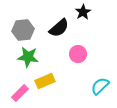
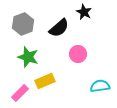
black star: moved 1 px right; rotated 14 degrees counterclockwise
gray hexagon: moved 6 px up; rotated 15 degrees counterclockwise
green star: rotated 10 degrees clockwise
cyan semicircle: rotated 36 degrees clockwise
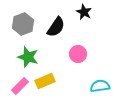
black semicircle: moved 3 px left, 1 px up; rotated 15 degrees counterclockwise
pink rectangle: moved 7 px up
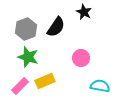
gray hexagon: moved 3 px right, 5 px down
pink circle: moved 3 px right, 4 px down
cyan semicircle: rotated 18 degrees clockwise
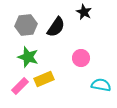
gray hexagon: moved 4 px up; rotated 15 degrees clockwise
yellow rectangle: moved 1 px left, 2 px up
cyan semicircle: moved 1 px right, 1 px up
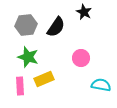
pink rectangle: rotated 48 degrees counterclockwise
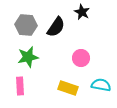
black star: moved 2 px left
gray hexagon: rotated 10 degrees clockwise
green star: rotated 30 degrees counterclockwise
yellow rectangle: moved 24 px right, 9 px down; rotated 42 degrees clockwise
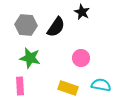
green star: moved 2 px right, 1 px down; rotated 25 degrees clockwise
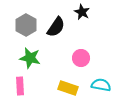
gray hexagon: rotated 25 degrees clockwise
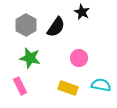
pink circle: moved 2 px left
pink rectangle: rotated 24 degrees counterclockwise
